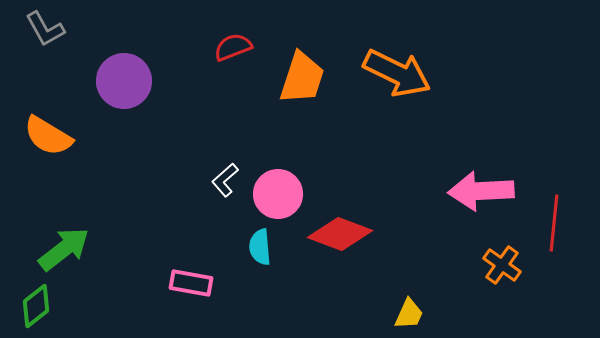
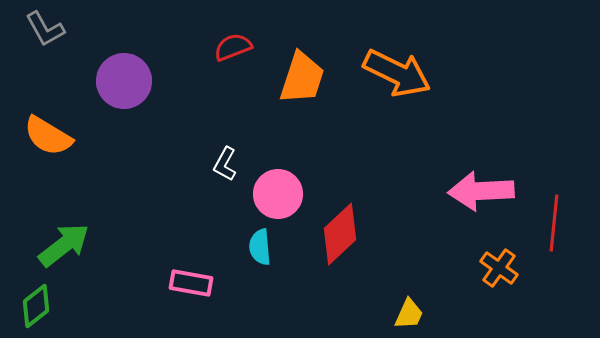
white L-shape: moved 16 px up; rotated 20 degrees counterclockwise
red diamond: rotated 64 degrees counterclockwise
green arrow: moved 4 px up
orange cross: moved 3 px left, 3 px down
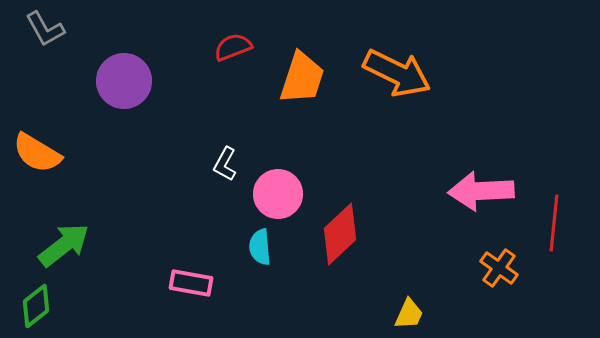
orange semicircle: moved 11 px left, 17 px down
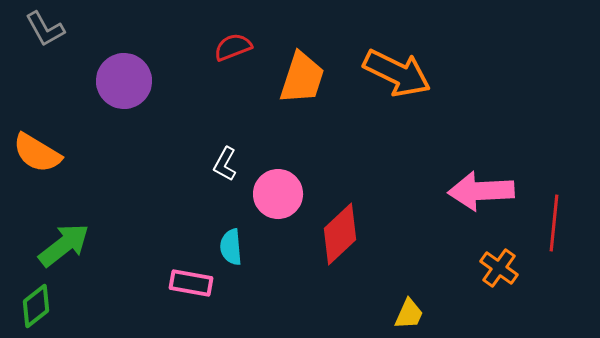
cyan semicircle: moved 29 px left
